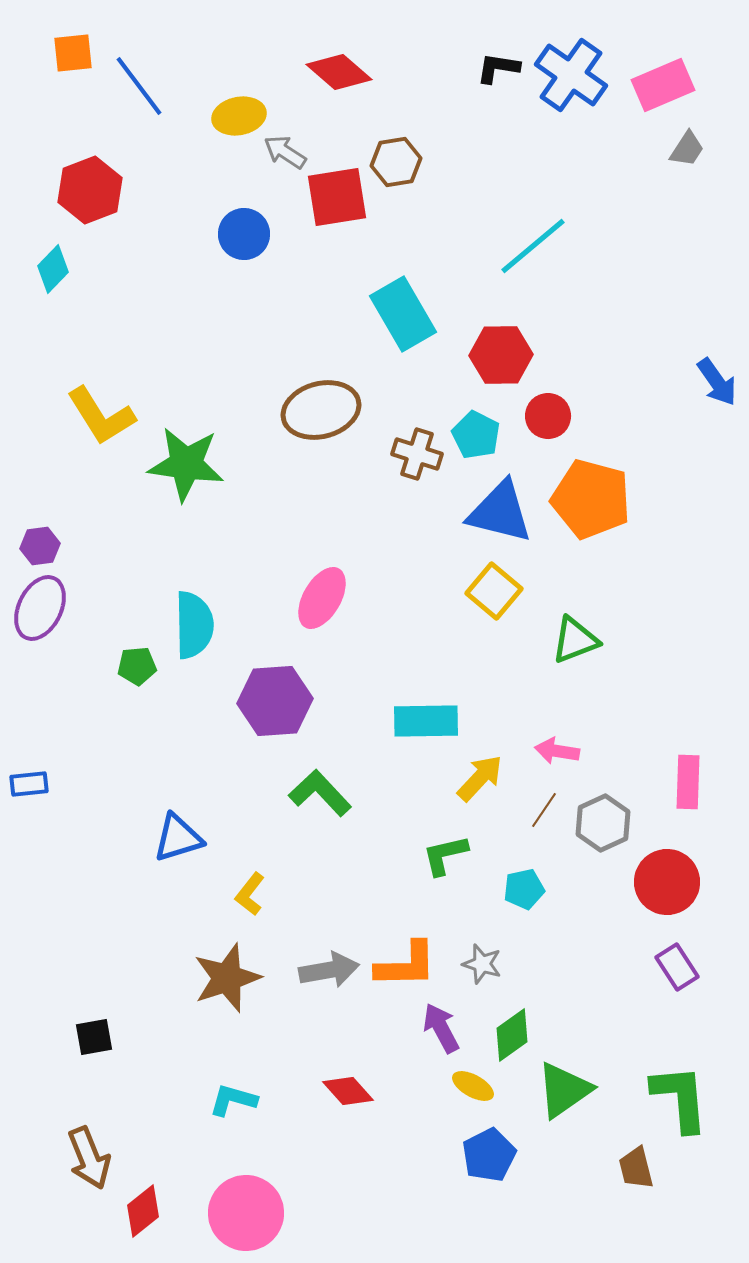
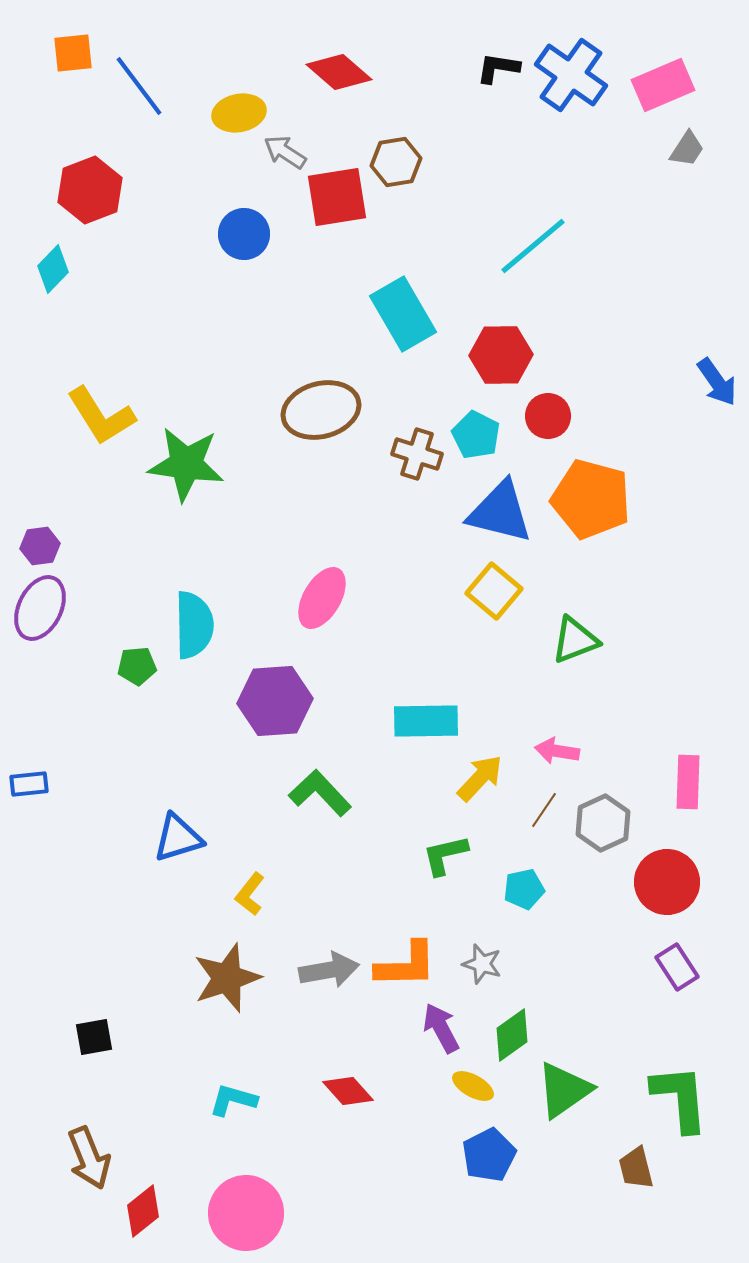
yellow ellipse at (239, 116): moved 3 px up
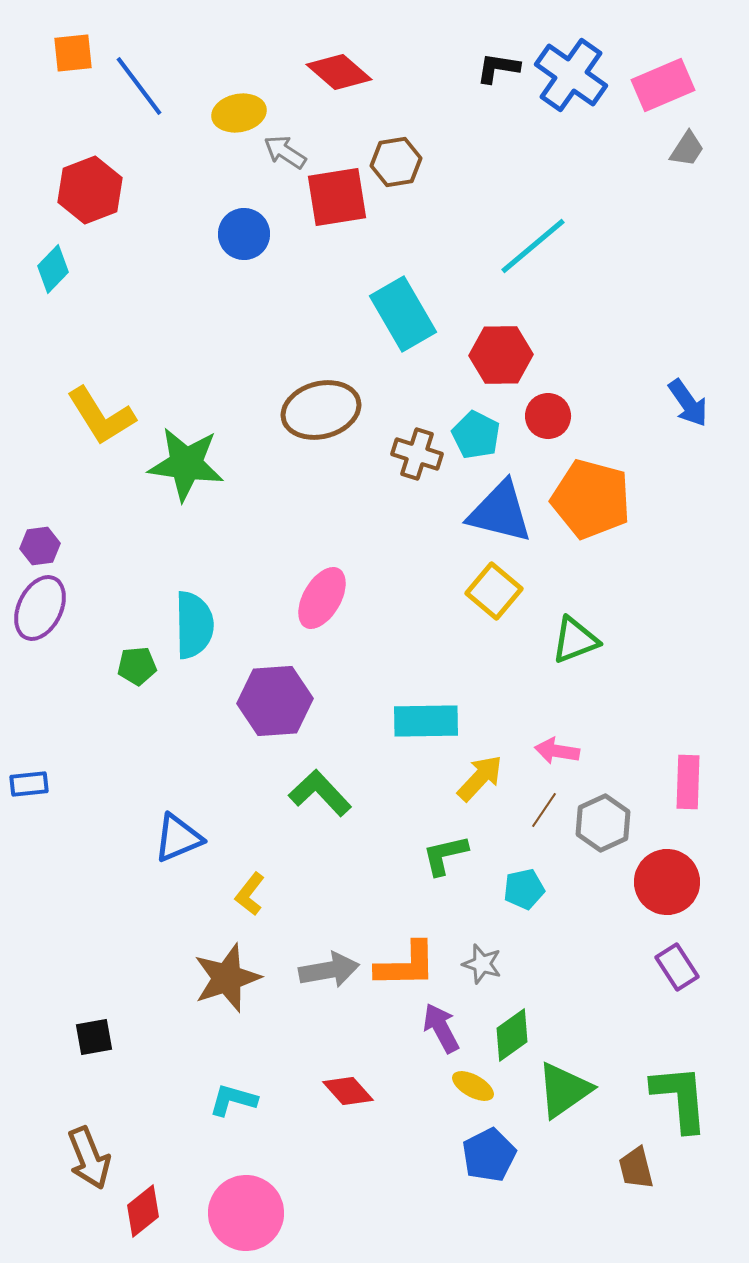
blue arrow at (717, 382): moved 29 px left, 21 px down
blue triangle at (178, 838): rotated 6 degrees counterclockwise
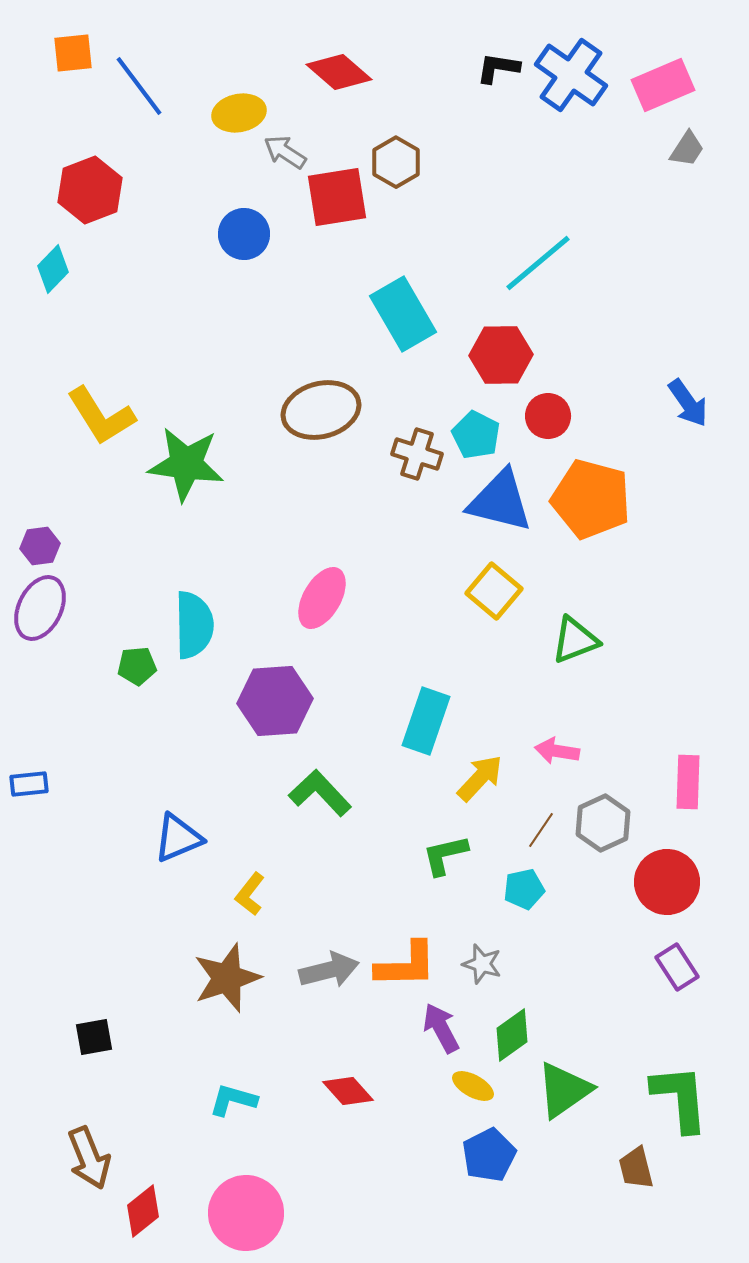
brown hexagon at (396, 162): rotated 21 degrees counterclockwise
cyan line at (533, 246): moved 5 px right, 17 px down
blue triangle at (500, 512): moved 11 px up
cyan rectangle at (426, 721): rotated 70 degrees counterclockwise
brown line at (544, 810): moved 3 px left, 20 px down
gray arrow at (329, 970): rotated 4 degrees counterclockwise
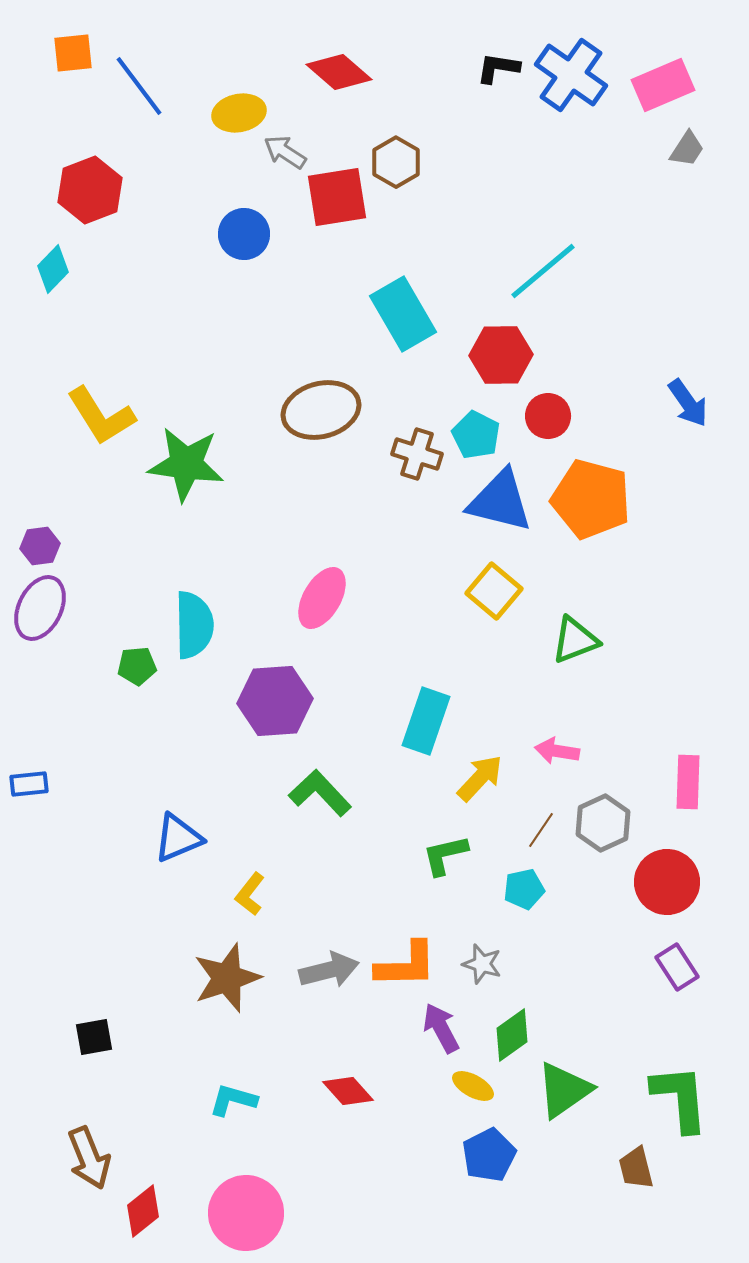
cyan line at (538, 263): moved 5 px right, 8 px down
